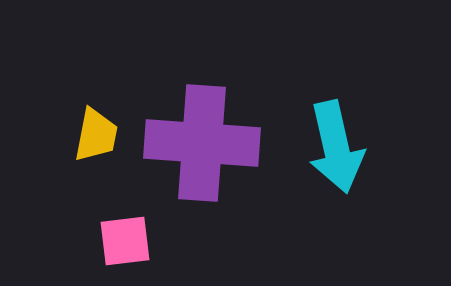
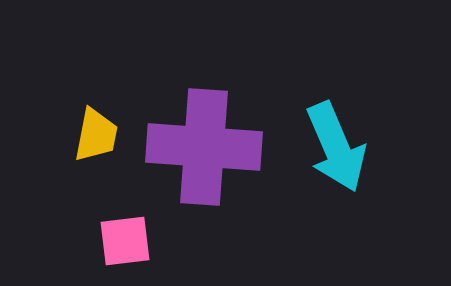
purple cross: moved 2 px right, 4 px down
cyan arrow: rotated 10 degrees counterclockwise
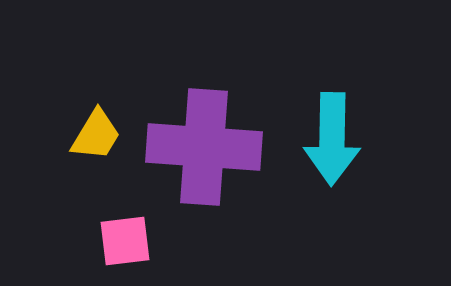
yellow trapezoid: rotated 20 degrees clockwise
cyan arrow: moved 4 px left, 8 px up; rotated 24 degrees clockwise
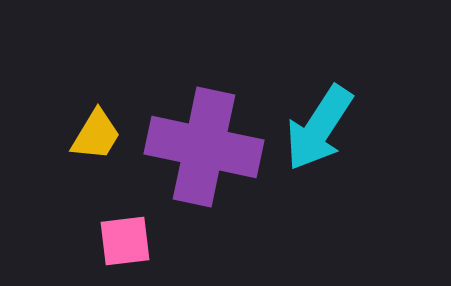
cyan arrow: moved 13 px left, 11 px up; rotated 32 degrees clockwise
purple cross: rotated 8 degrees clockwise
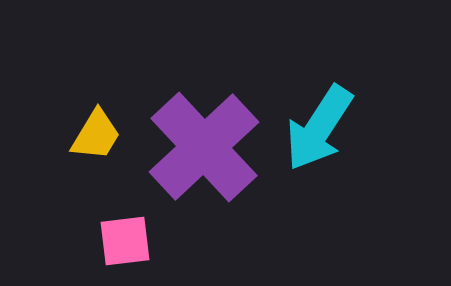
purple cross: rotated 35 degrees clockwise
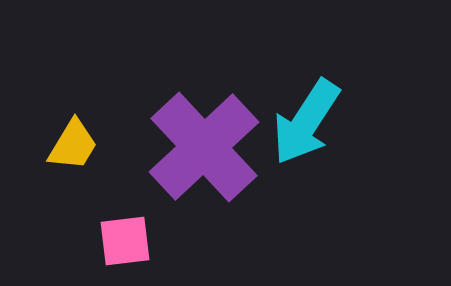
cyan arrow: moved 13 px left, 6 px up
yellow trapezoid: moved 23 px left, 10 px down
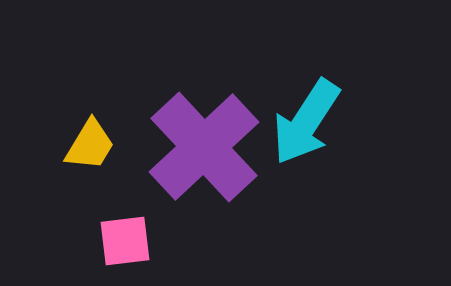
yellow trapezoid: moved 17 px right
